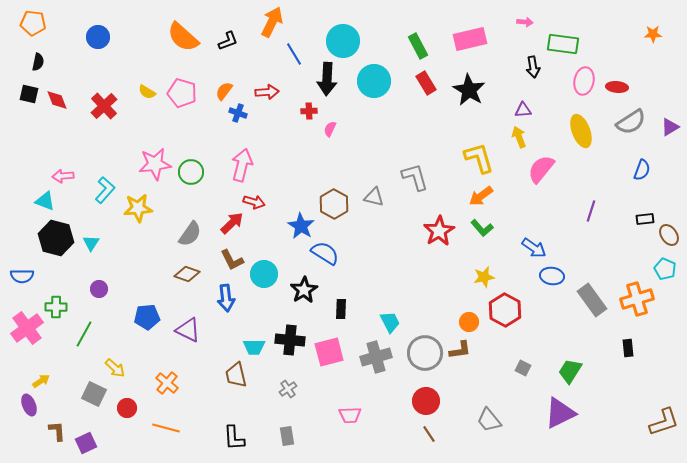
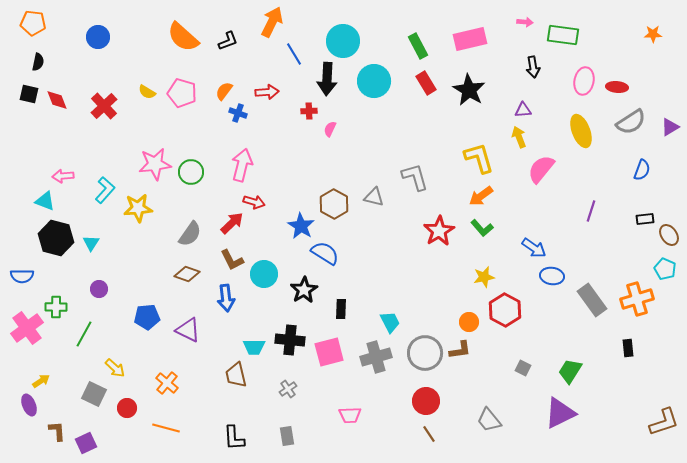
green rectangle at (563, 44): moved 9 px up
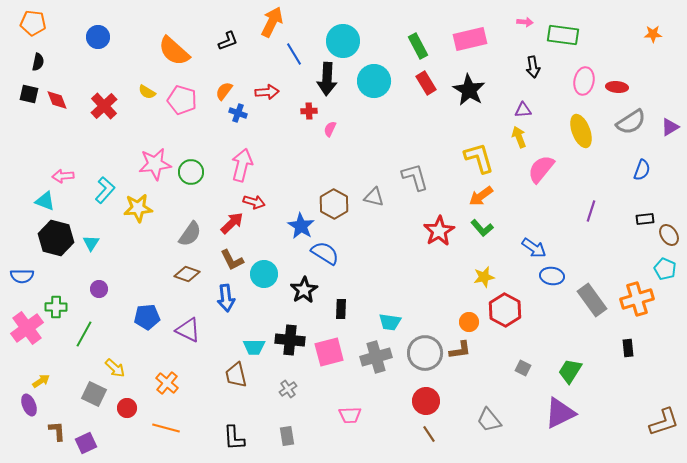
orange semicircle at (183, 37): moved 9 px left, 14 px down
pink pentagon at (182, 93): moved 7 px down
cyan trapezoid at (390, 322): rotated 125 degrees clockwise
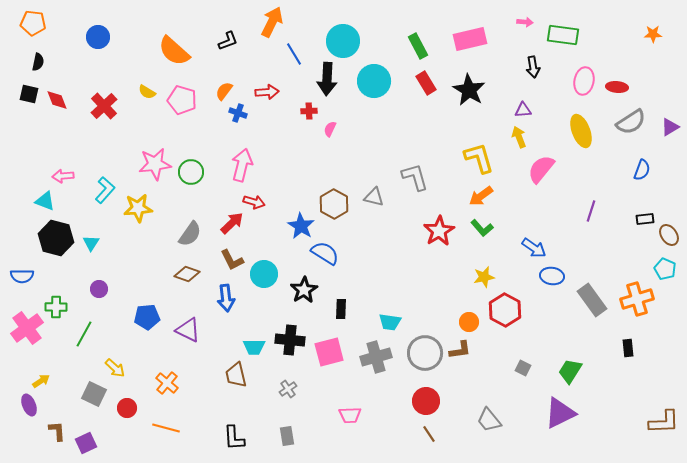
brown L-shape at (664, 422): rotated 16 degrees clockwise
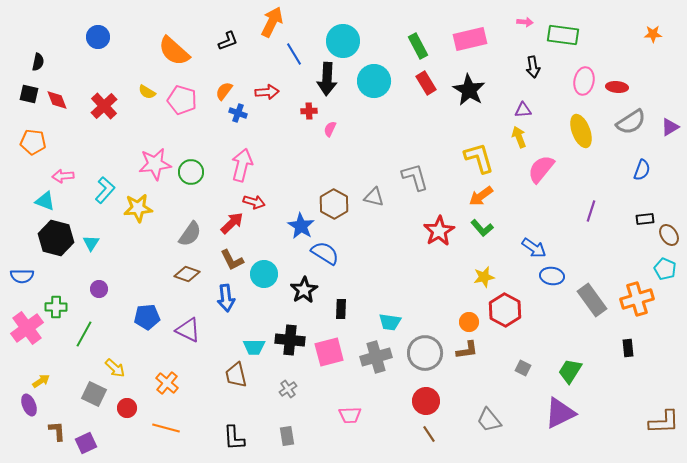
orange pentagon at (33, 23): moved 119 px down
brown L-shape at (460, 350): moved 7 px right
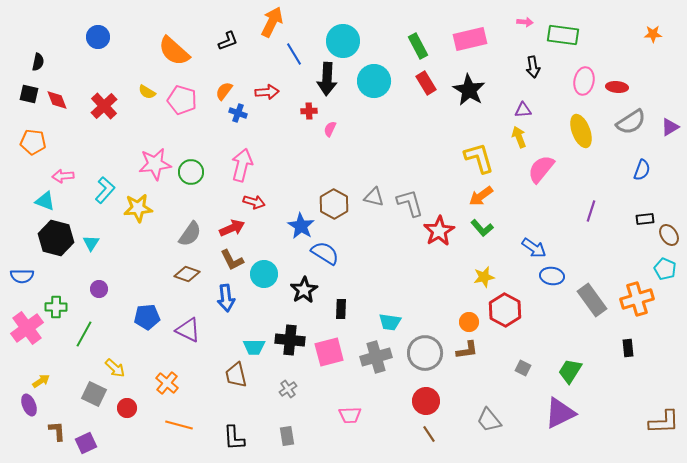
gray L-shape at (415, 177): moved 5 px left, 26 px down
red arrow at (232, 223): moved 5 px down; rotated 20 degrees clockwise
orange line at (166, 428): moved 13 px right, 3 px up
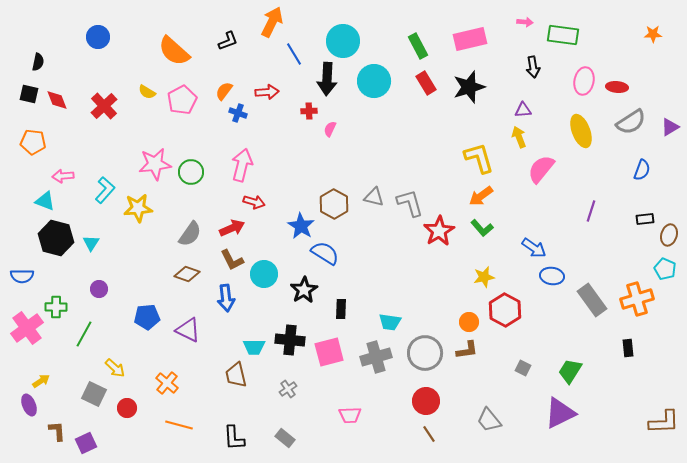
black star at (469, 90): moved 3 px up; rotated 24 degrees clockwise
pink pentagon at (182, 100): rotated 28 degrees clockwise
brown ellipse at (669, 235): rotated 50 degrees clockwise
gray rectangle at (287, 436): moved 2 px left, 2 px down; rotated 42 degrees counterclockwise
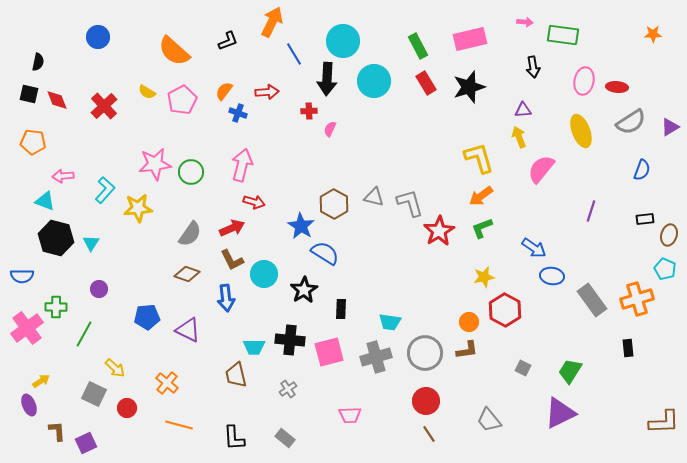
green L-shape at (482, 228): rotated 110 degrees clockwise
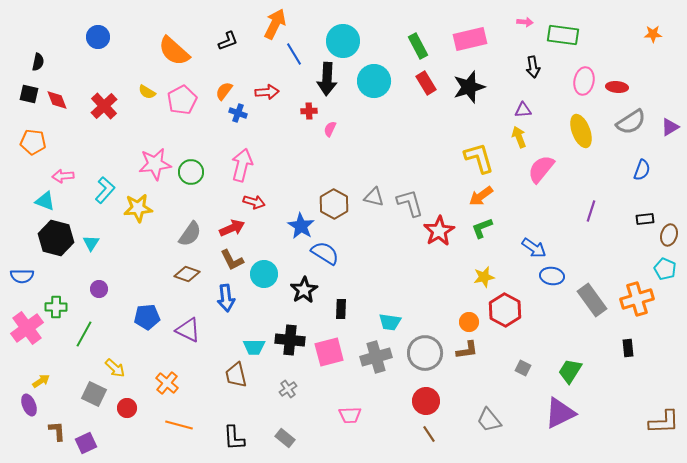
orange arrow at (272, 22): moved 3 px right, 2 px down
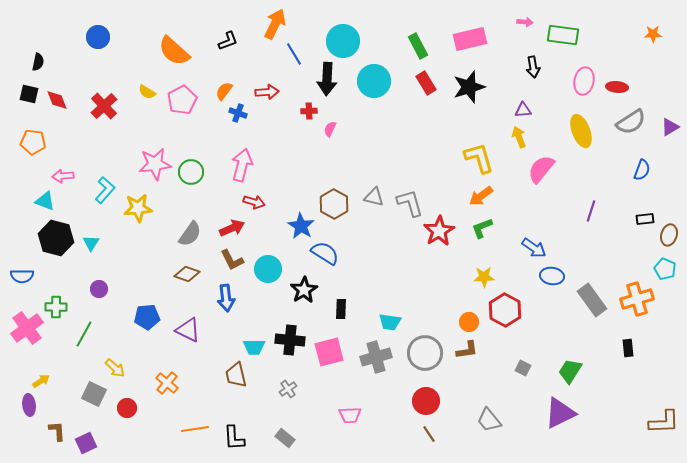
cyan circle at (264, 274): moved 4 px right, 5 px up
yellow star at (484, 277): rotated 10 degrees clockwise
purple ellipse at (29, 405): rotated 15 degrees clockwise
orange line at (179, 425): moved 16 px right, 4 px down; rotated 24 degrees counterclockwise
